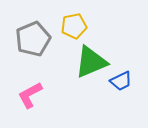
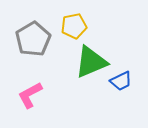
gray pentagon: rotated 8 degrees counterclockwise
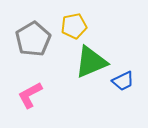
blue trapezoid: moved 2 px right
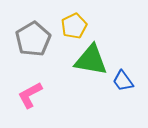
yellow pentagon: rotated 15 degrees counterclockwise
green triangle: moved 2 px up; rotated 33 degrees clockwise
blue trapezoid: rotated 80 degrees clockwise
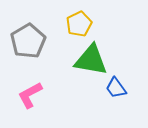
yellow pentagon: moved 5 px right, 2 px up
gray pentagon: moved 5 px left, 2 px down
blue trapezoid: moved 7 px left, 7 px down
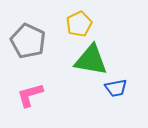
gray pentagon: rotated 16 degrees counterclockwise
blue trapezoid: rotated 65 degrees counterclockwise
pink L-shape: rotated 12 degrees clockwise
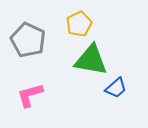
gray pentagon: moved 1 px up
blue trapezoid: rotated 30 degrees counterclockwise
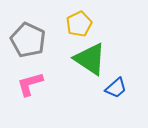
green triangle: moved 1 px left, 1 px up; rotated 24 degrees clockwise
pink L-shape: moved 11 px up
